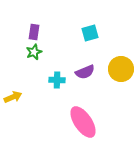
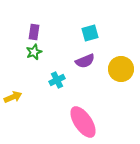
purple semicircle: moved 11 px up
cyan cross: rotated 28 degrees counterclockwise
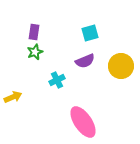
green star: moved 1 px right
yellow circle: moved 3 px up
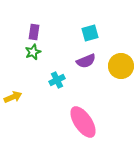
green star: moved 2 px left
purple semicircle: moved 1 px right
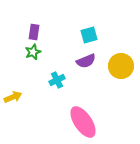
cyan square: moved 1 px left, 2 px down
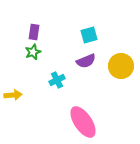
yellow arrow: moved 2 px up; rotated 18 degrees clockwise
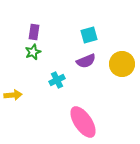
yellow circle: moved 1 px right, 2 px up
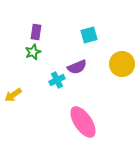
purple rectangle: moved 2 px right
purple semicircle: moved 9 px left, 6 px down
yellow arrow: rotated 150 degrees clockwise
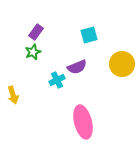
purple rectangle: rotated 28 degrees clockwise
yellow arrow: rotated 72 degrees counterclockwise
pink ellipse: rotated 20 degrees clockwise
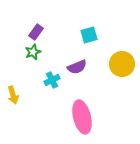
cyan cross: moved 5 px left
pink ellipse: moved 1 px left, 5 px up
